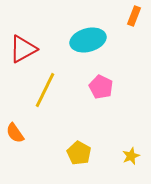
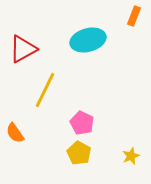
pink pentagon: moved 19 px left, 36 px down
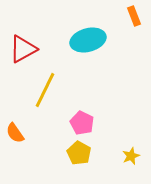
orange rectangle: rotated 42 degrees counterclockwise
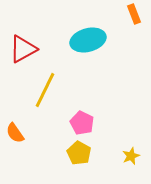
orange rectangle: moved 2 px up
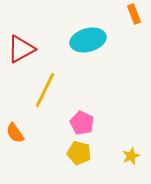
red triangle: moved 2 px left
yellow pentagon: rotated 15 degrees counterclockwise
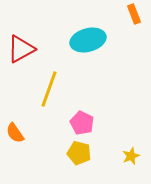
yellow line: moved 4 px right, 1 px up; rotated 6 degrees counterclockwise
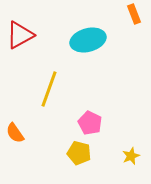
red triangle: moved 1 px left, 14 px up
pink pentagon: moved 8 px right
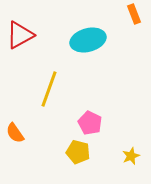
yellow pentagon: moved 1 px left, 1 px up
